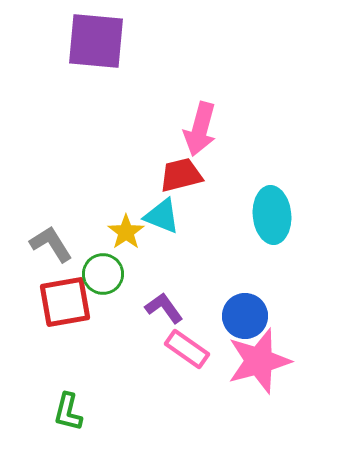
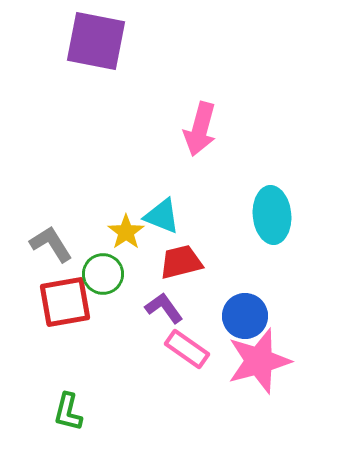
purple square: rotated 6 degrees clockwise
red trapezoid: moved 87 px down
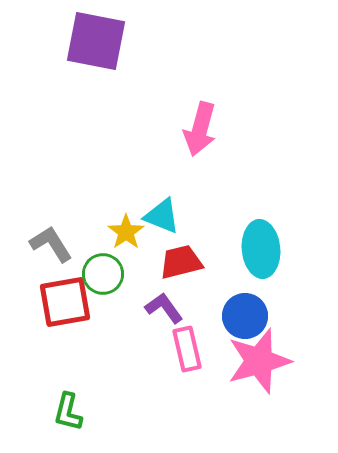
cyan ellipse: moved 11 px left, 34 px down
pink rectangle: rotated 42 degrees clockwise
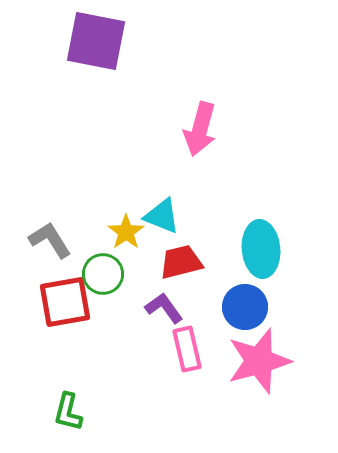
gray L-shape: moved 1 px left, 4 px up
blue circle: moved 9 px up
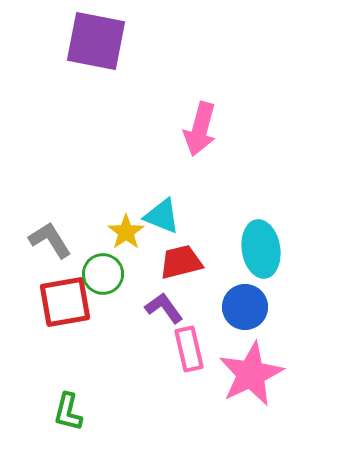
cyan ellipse: rotated 4 degrees counterclockwise
pink rectangle: moved 2 px right
pink star: moved 8 px left, 13 px down; rotated 10 degrees counterclockwise
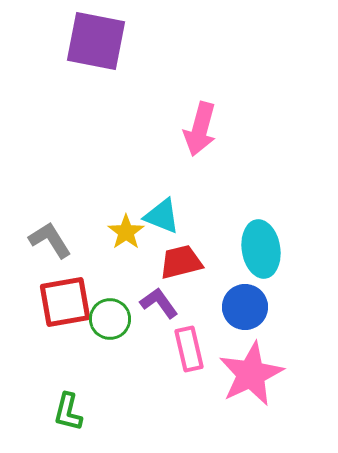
green circle: moved 7 px right, 45 px down
purple L-shape: moved 5 px left, 5 px up
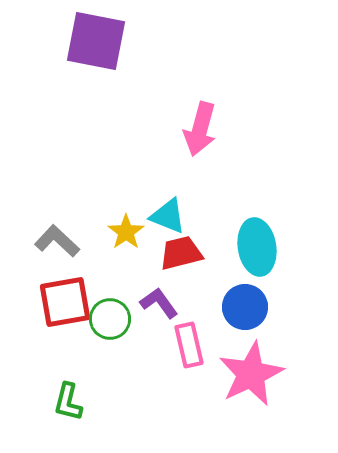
cyan triangle: moved 6 px right
gray L-shape: moved 7 px right, 1 px down; rotated 15 degrees counterclockwise
cyan ellipse: moved 4 px left, 2 px up
red trapezoid: moved 9 px up
pink rectangle: moved 4 px up
green L-shape: moved 10 px up
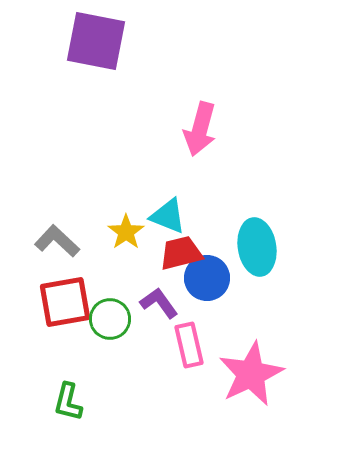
blue circle: moved 38 px left, 29 px up
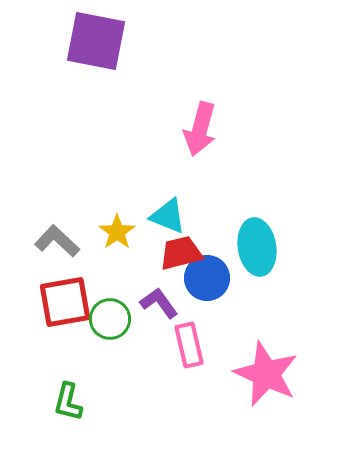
yellow star: moved 9 px left
pink star: moved 15 px right; rotated 22 degrees counterclockwise
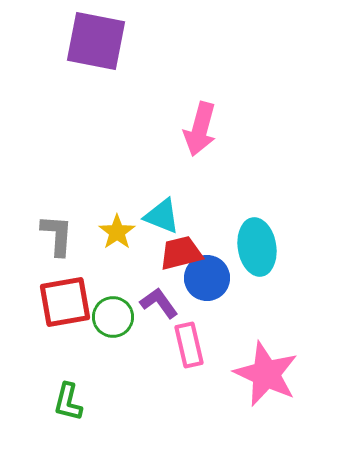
cyan triangle: moved 6 px left
gray L-shape: moved 6 px up; rotated 51 degrees clockwise
green circle: moved 3 px right, 2 px up
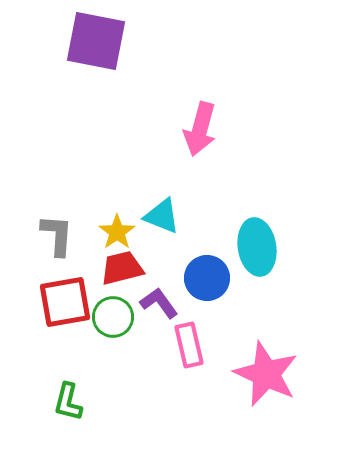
red trapezoid: moved 59 px left, 15 px down
